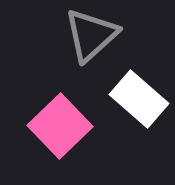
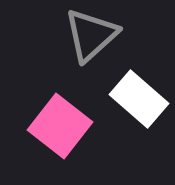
pink square: rotated 8 degrees counterclockwise
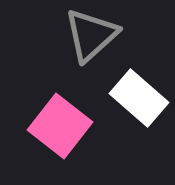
white rectangle: moved 1 px up
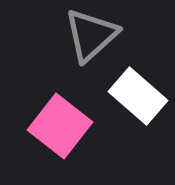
white rectangle: moved 1 px left, 2 px up
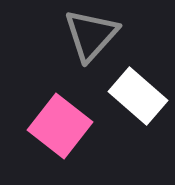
gray triangle: rotated 6 degrees counterclockwise
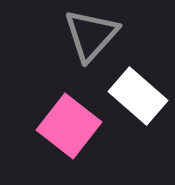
pink square: moved 9 px right
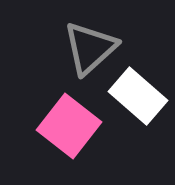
gray triangle: moved 1 px left, 13 px down; rotated 6 degrees clockwise
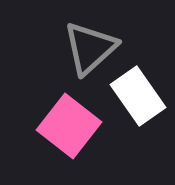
white rectangle: rotated 14 degrees clockwise
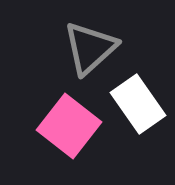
white rectangle: moved 8 px down
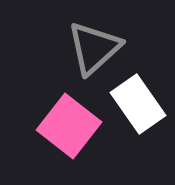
gray triangle: moved 4 px right
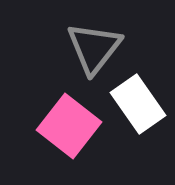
gray triangle: rotated 10 degrees counterclockwise
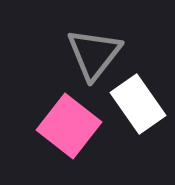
gray triangle: moved 6 px down
